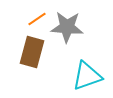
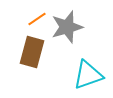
gray star: rotated 20 degrees counterclockwise
cyan triangle: moved 1 px right, 1 px up
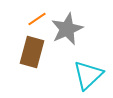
gray star: moved 2 px down; rotated 8 degrees counterclockwise
cyan triangle: rotated 24 degrees counterclockwise
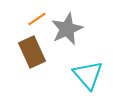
brown rectangle: rotated 40 degrees counterclockwise
cyan triangle: rotated 28 degrees counterclockwise
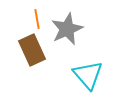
orange line: rotated 66 degrees counterclockwise
brown rectangle: moved 2 px up
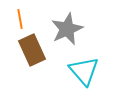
orange line: moved 17 px left
cyan triangle: moved 4 px left, 4 px up
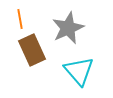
gray star: moved 1 px right, 1 px up
cyan triangle: moved 5 px left
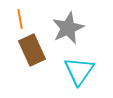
cyan triangle: rotated 16 degrees clockwise
